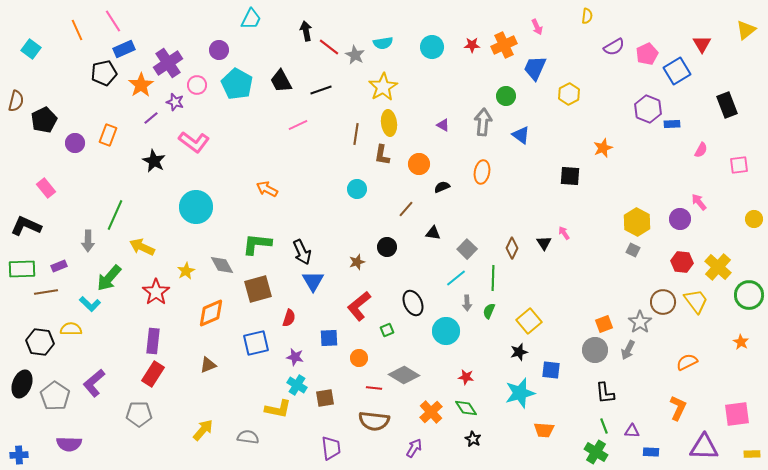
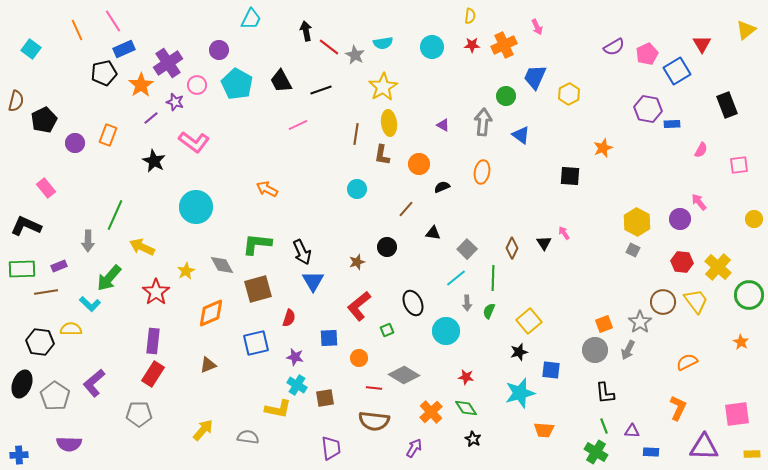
yellow semicircle at (587, 16): moved 117 px left
blue trapezoid at (535, 68): moved 9 px down
purple hexagon at (648, 109): rotated 12 degrees counterclockwise
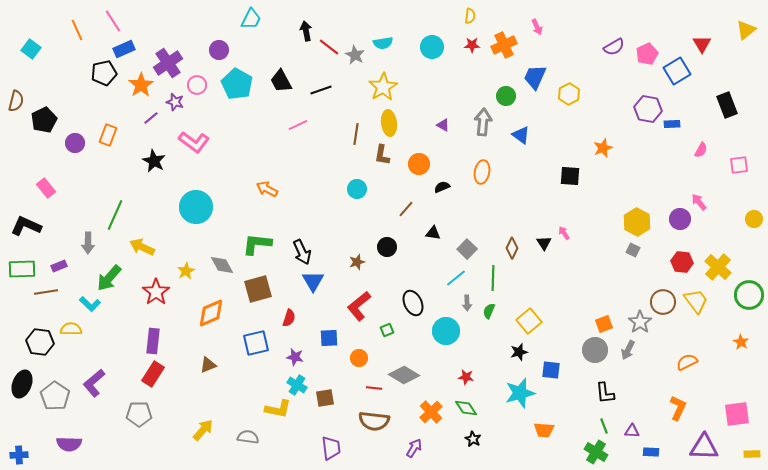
gray arrow at (88, 241): moved 2 px down
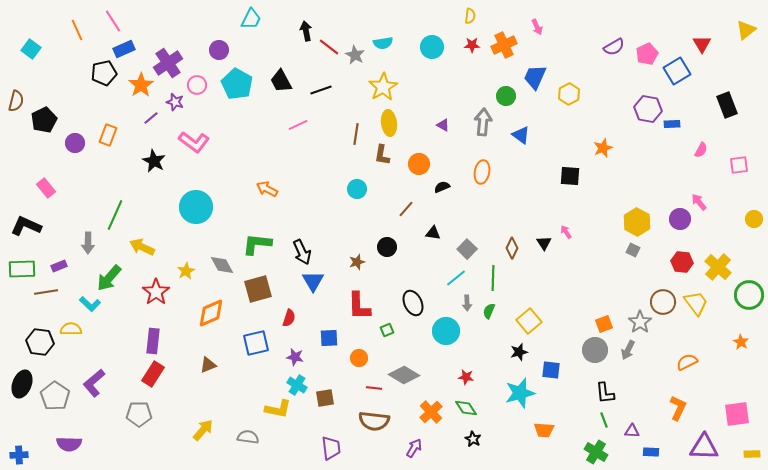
pink arrow at (564, 233): moved 2 px right, 1 px up
yellow trapezoid at (696, 301): moved 2 px down
red L-shape at (359, 306): rotated 52 degrees counterclockwise
green line at (604, 426): moved 6 px up
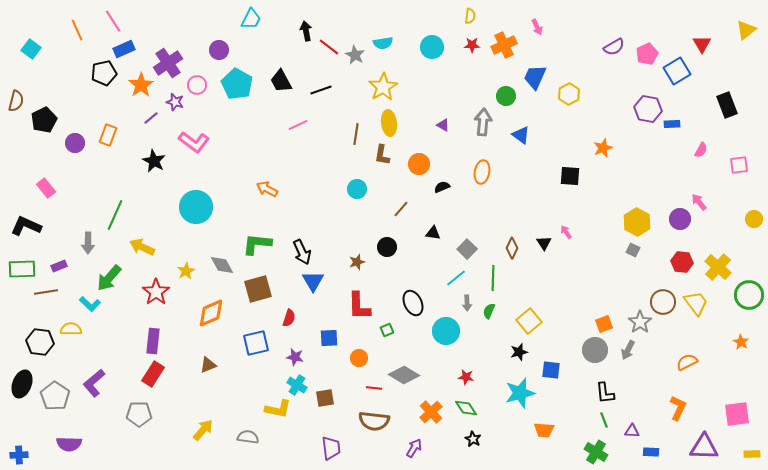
brown line at (406, 209): moved 5 px left
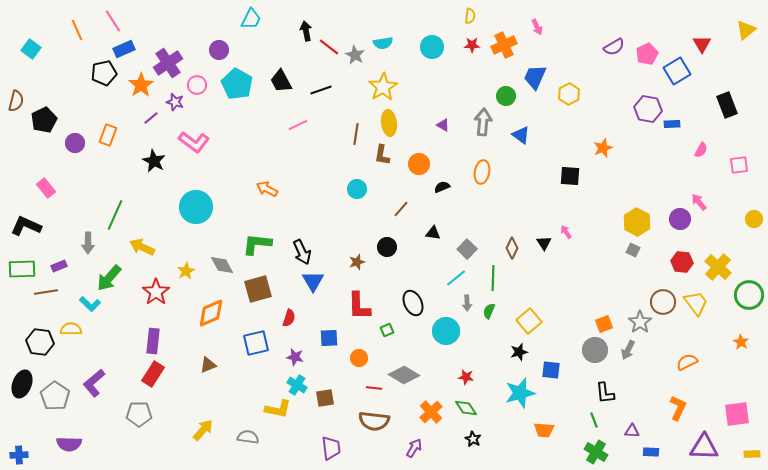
green line at (604, 420): moved 10 px left
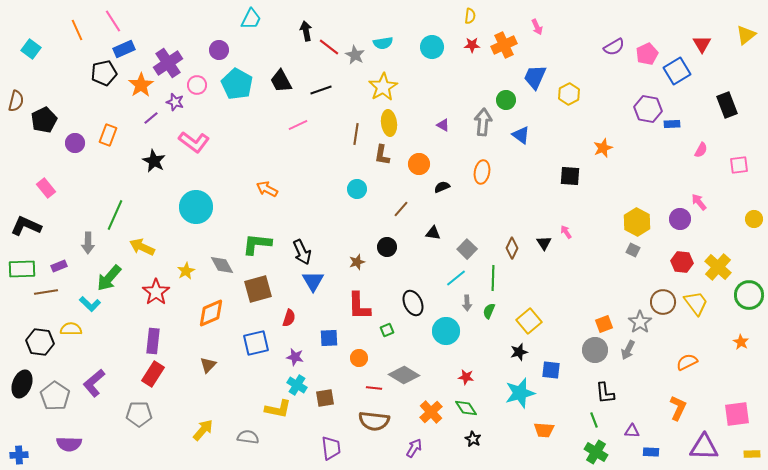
yellow triangle at (746, 30): moved 5 px down
green circle at (506, 96): moved 4 px down
brown triangle at (208, 365): rotated 24 degrees counterclockwise
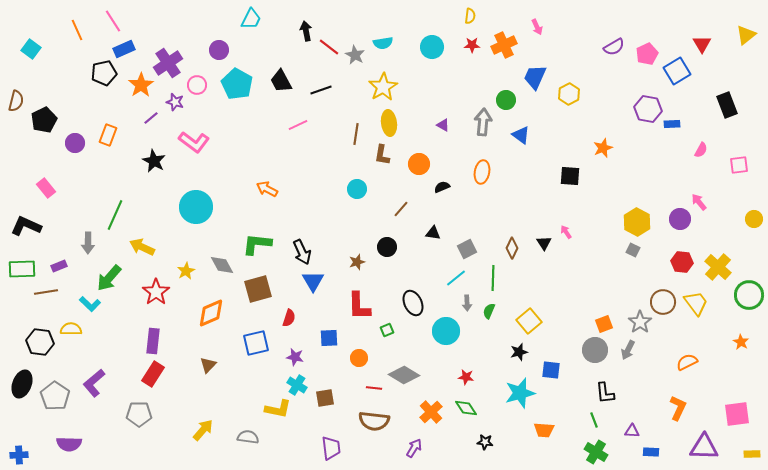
gray square at (467, 249): rotated 18 degrees clockwise
black star at (473, 439): moved 12 px right, 3 px down; rotated 21 degrees counterclockwise
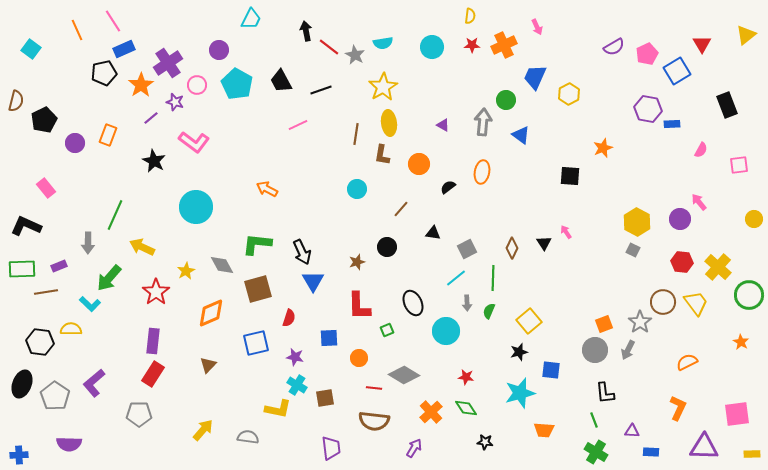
black semicircle at (442, 187): moved 6 px right; rotated 14 degrees counterclockwise
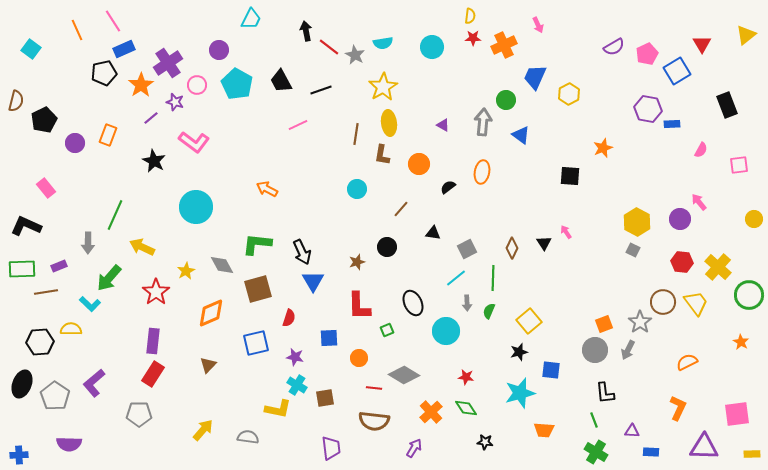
pink arrow at (537, 27): moved 1 px right, 2 px up
red star at (472, 45): moved 1 px right, 7 px up
black hexagon at (40, 342): rotated 12 degrees counterclockwise
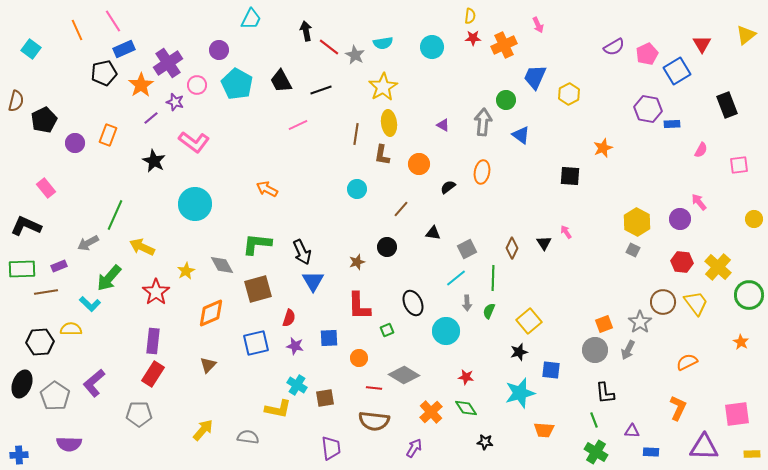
cyan circle at (196, 207): moved 1 px left, 3 px up
gray arrow at (88, 243): rotated 60 degrees clockwise
purple star at (295, 357): moved 11 px up
